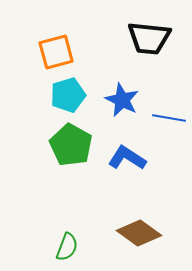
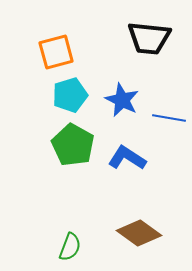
cyan pentagon: moved 2 px right
green pentagon: moved 2 px right
green semicircle: moved 3 px right
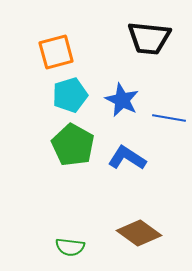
green semicircle: rotated 76 degrees clockwise
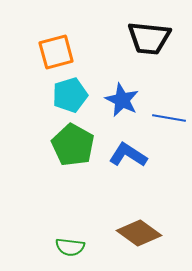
blue L-shape: moved 1 px right, 3 px up
